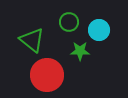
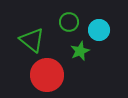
green star: rotated 24 degrees counterclockwise
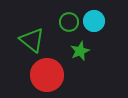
cyan circle: moved 5 px left, 9 px up
